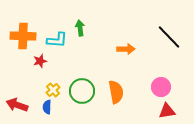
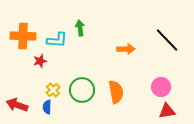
black line: moved 2 px left, 3 px down
green circle: moved 1 px up
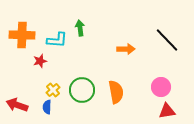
orange cross: moved 1 px left, 1 px up
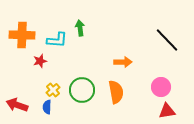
orange arrow: moved 3 px left, 13 px down
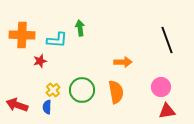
black line: rotated 24 degrees clockwise
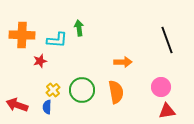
green arrow: moved 1 px left
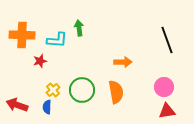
pink circle: moved 3 px right
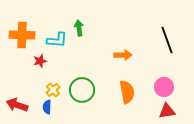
orange arrow: moved 7 px up
orange semicircle: moved 11 px right
